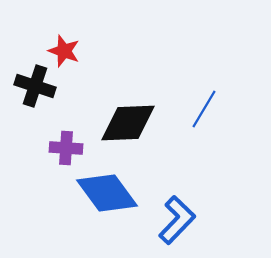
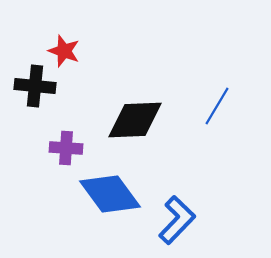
black cross: rotated 12 degrees counterclockwise
blue line: moved 13 px right, 3 px up
black diamond: moved 7 px right, 3 px up
blue diamond: moved 3 px right, 1 px down
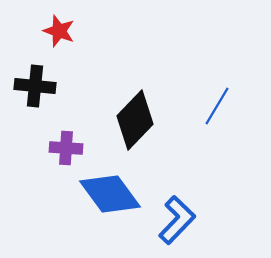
red star: moved 5 px left, 20 px up
black diamond: rotated 44 degrees counterclockwise
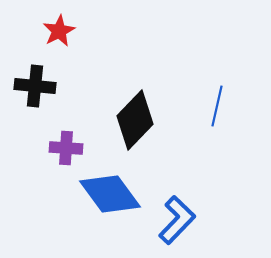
red star: rotated 24 degrees clockwise
blue line: rotated 18 degrees counterclockwise
